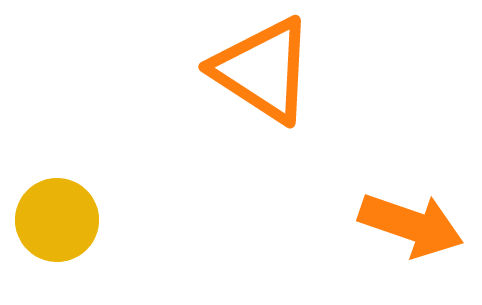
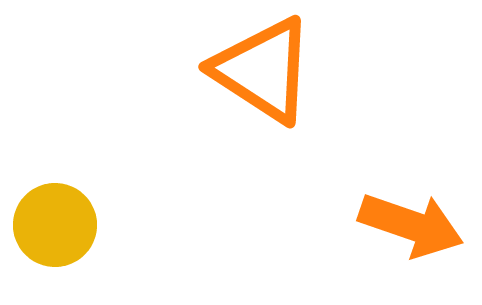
yellow circle: moved 2 px left, 5 px down
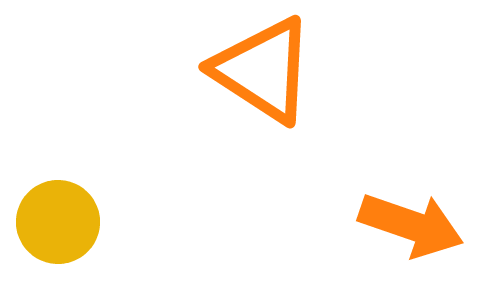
yellow circle: moved 3 px right, 3 px up
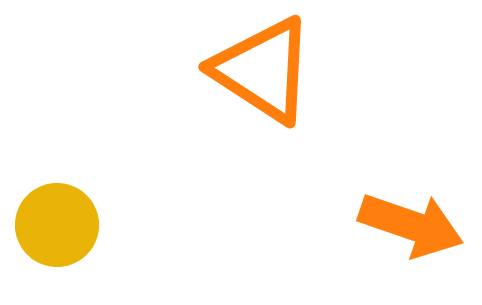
yellow circle: moved 1 px left, 3 px down
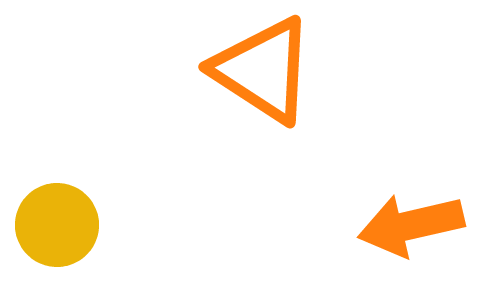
orange arrow: rotated 148 degrees clockwise
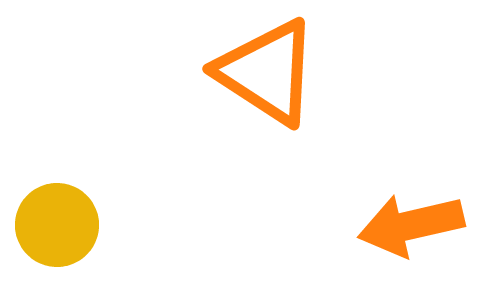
orange triangle: moved 4 px right, 2 px down
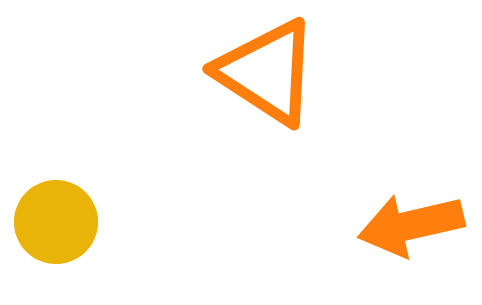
yellow circle: moved 1 px left, 3 px up
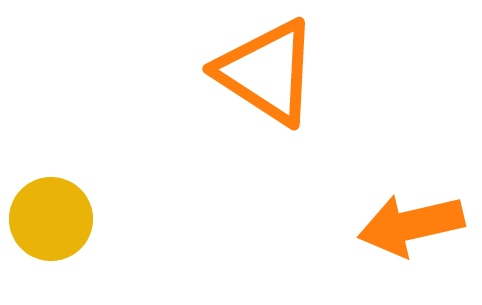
yellow circle: moved 5 px left, 3 px up
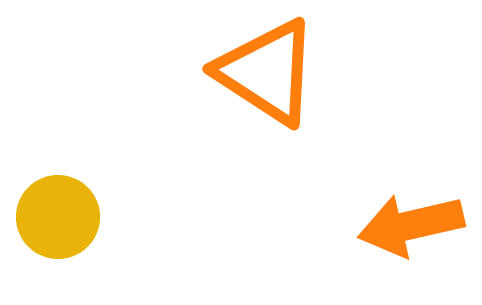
yellow circle: moved 7 px right, 2 px up
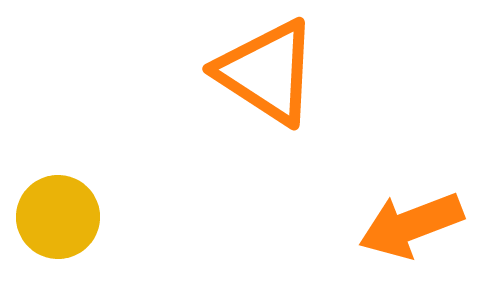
orange arrow: rotated 8 degrees counterclockwise
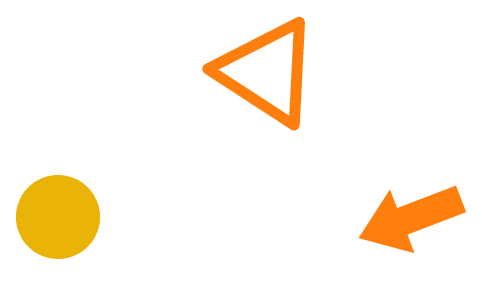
orange arrow: moved 7 px up
